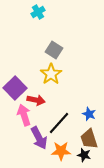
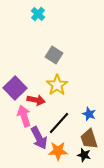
cyan cross: moved 2 px down; rotated 16 degrees counterclockwise
gray square: moved 5 px down
yellow star: moved 6 px right, 11 px down
pink arrow: moved 1 px down
orange star: moved 3 px left
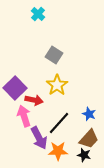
red arrow: moved 2 px left
brown trapezoid: rotated 120 degrees counterclockwise
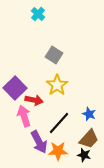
purple arrow: moved 4 px down
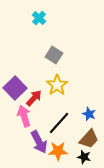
cyan cross: moved 1 px right, 4 px down
red arrow: moved 2 px up; rotated 60 degrees counterclockwise
black star: moved 2 px down
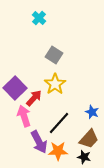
yellow star: moved 2 px left, 1 px up
blue star: moved 3 px right, 2 px up
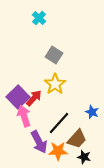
purple square: moved 3 px right, 9 px down
brown trapezoid: moved 12 px left
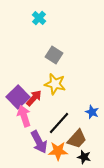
yellow star: rotated 25 degrees counterclockwise
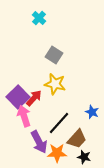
orange star: moved 1 px left, 2 px down
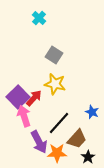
black star: moved 4 px right; rotated 24 degrees clockwise
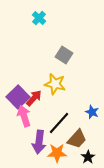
gray square: moved 10 px right
purple arrow: rotated 35 degrees clockwise
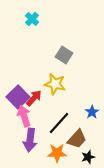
cyan cross: moved 7 px left, 1 px down
blue star: rotated 16 degrees clockwise
purple arrow: moved 9 px left, 2 px up
black star: rotated 16 degrees clockwise
